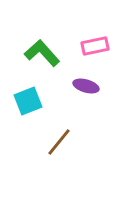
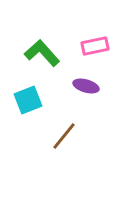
cyan square: moved 1 px up
brown line: moved 5 px right, 6 px up
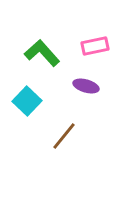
cyan square: moved 1 px left, 1 px down; rotated 24 degrees counterclockwise
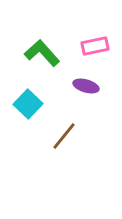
cyan square: moved 1 px right, 3 px down
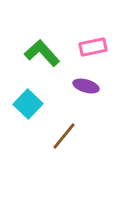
pink rectangle: moved 2 px left, 1 px down
